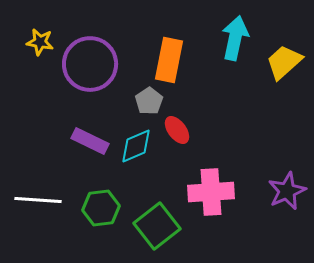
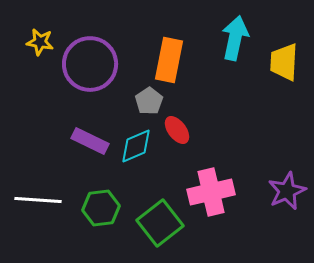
yellow trapezoid: rotated 45 degrees counterclockwise
pink cross: rotated 9 degrees counterclockwise
green square: moved 3 px right, 3 px up
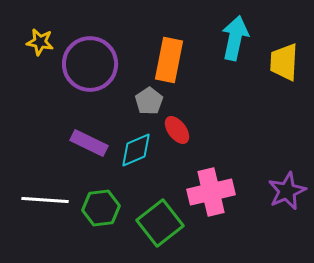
purple rectangle: moved 1 px left, 2 px down
cyan diamond: moved 4 px down
white line: moved 7 px right
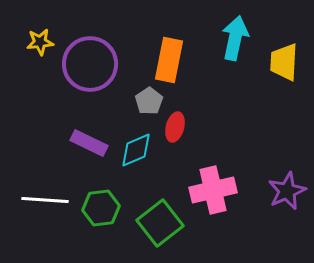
yellow star: rotated 16 degrees counterclockwise
red ellipse: moved 2 px left, 3 px up; rotated 52 degrees clockwise
pink cross: moved 2 px right, 2 px up
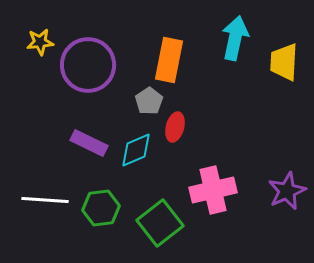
purple circle: moved 2 px left, 1 px down
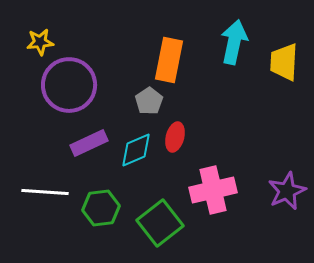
cyan arrow: moved 1 px left, 4 px down
purple circle: moved 19 px left, 20 px down
red ellipse: moved 10 px down
purple rectangle: rotated 51 degrees counterclockwise
white line: moved 8 px up
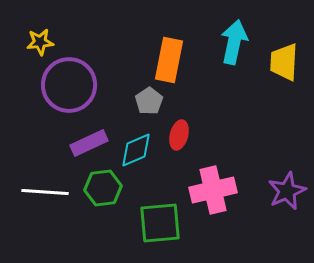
red ellipse: moved 4 px right, 2 px up
green hexagon: moved 2 px right, 20 px up
green square: rotated 33 degrees clockwise
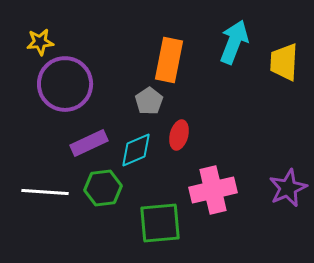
cyan arrow: rotated 9 degrees clockwise
purple circle: moved 4 px left, 1 px up
purple star: moved 1 px right, 3 px up
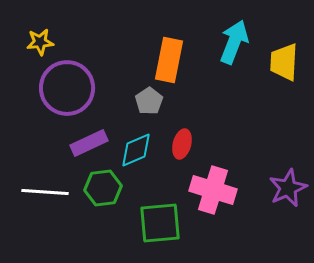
purple circle: moved 2 px right, 4 px down
red ellipse: moved 3 px right, 9 px down
pink cross: rotated 30 degrees clockwise
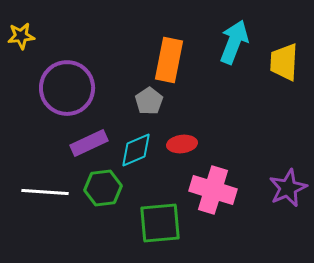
yellow star: moved 19 px left, 6 px up
red ellipse: rotated 68 degrees clockwise
